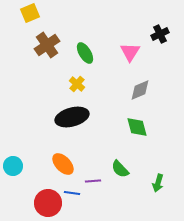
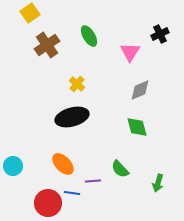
yellow square: rotated 12 degrees counterclockwise
green ellipse: moved 4 px right, 17 px up
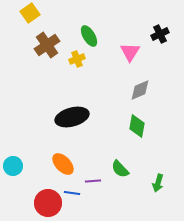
yellow cross: moved 25 px up; rotated 28 degrees clockwise
green diamond: moved 1 px up; rotated 25 degrees clockwise
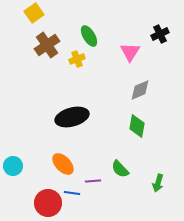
yellow square: moved 4 px right
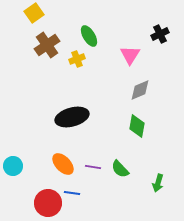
pink triangle: moved 3 px down
purple line: moved 14 px up; rotated 14 degrees clockwise
